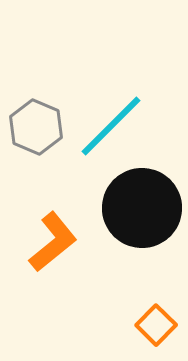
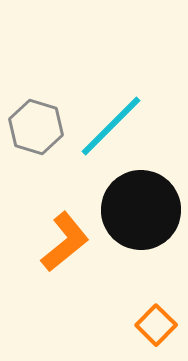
gray hexagon: rotated 6 degrees counterclockwise
black circle: moved 1 px left, 2 px down
orange L-shape: moved 12 px right
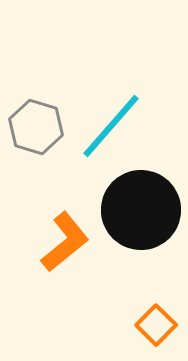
cyan line: rotated 4 degrees counterclockwise
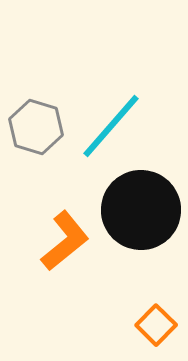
orange L-shape: moved 1 px up
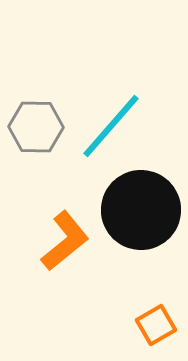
gray hexagon: rotated 16 degrees counterclockwise
orange square: rotated 15 degrees clockwise
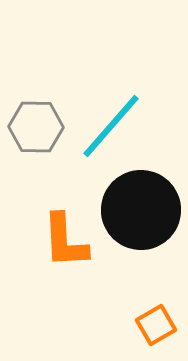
orange L-shape: rotated 126 degrees clockwise
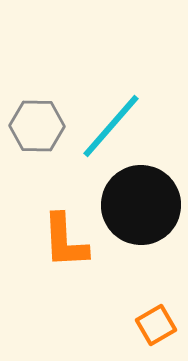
gray hexagon: moved 1 px right, 1 px up
black circle: moved 5 px up
